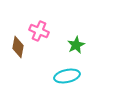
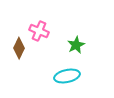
brown diamond: moved 1 px right, 1 px down; rotated 15 degrees clockwise
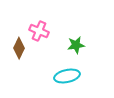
green star: rotated 18 degrees clockwise
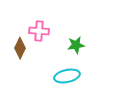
pink cross: rotated 18 degrees counterclockwise
brown diamond: moved 1 px right
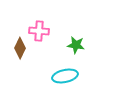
green star: rotated 18 degrees clockwise
cyan ellipse: moved 2 px left
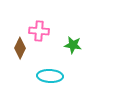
green star: moved 3 px left
cyan ellipse: moved 15 px left; rotated 15 degrees clockwise
